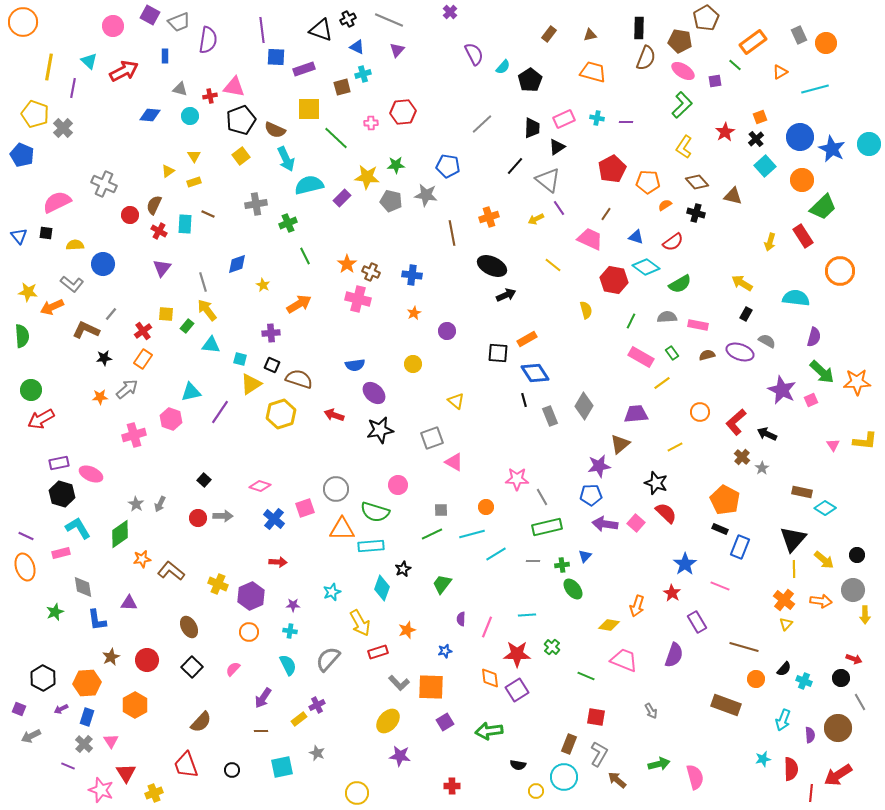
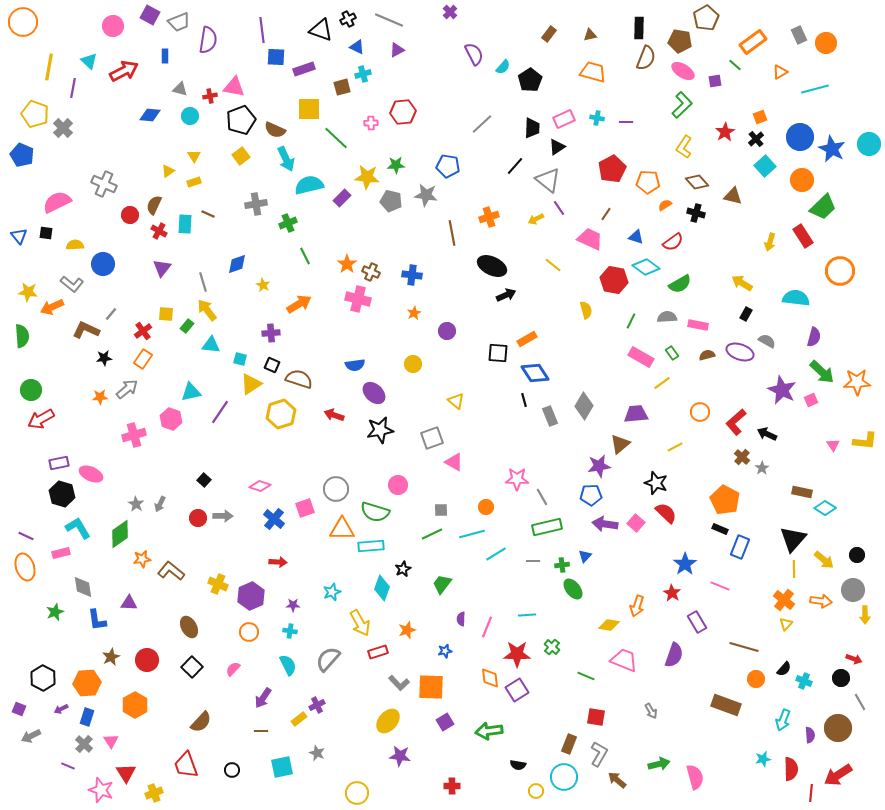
purple triangle at (397, 50): rotated 21 degrees clockwise
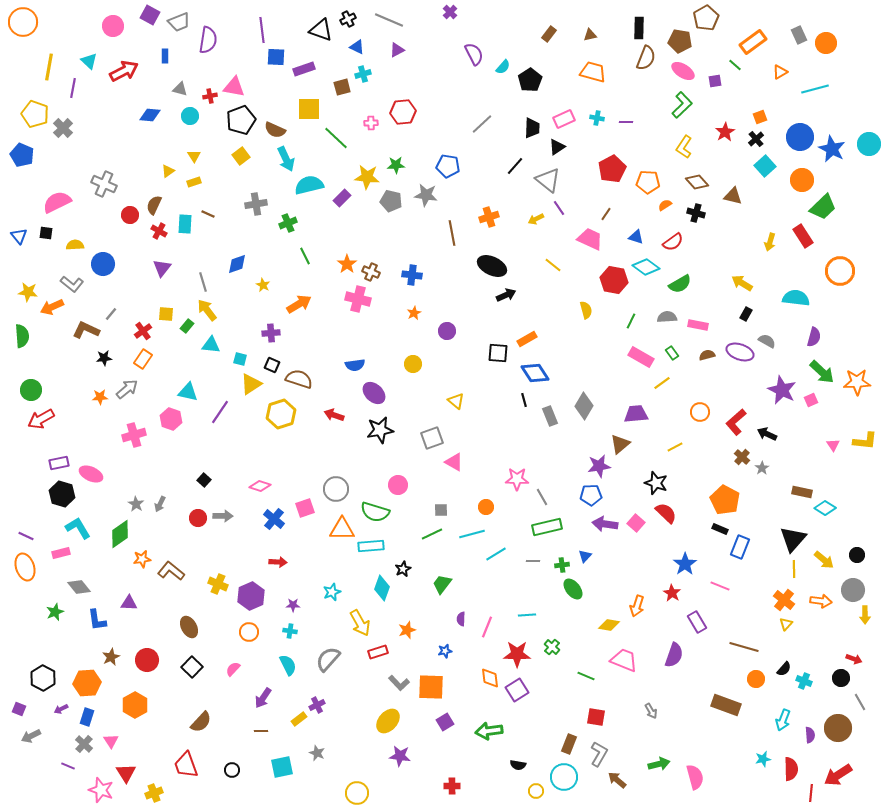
cyan triangle at (191, 392): moved 3 px left; rotated 25 degrees clockwise
gray diamond at (83, 587): moved 4 px left; rotated 30 degrees counterclockwise
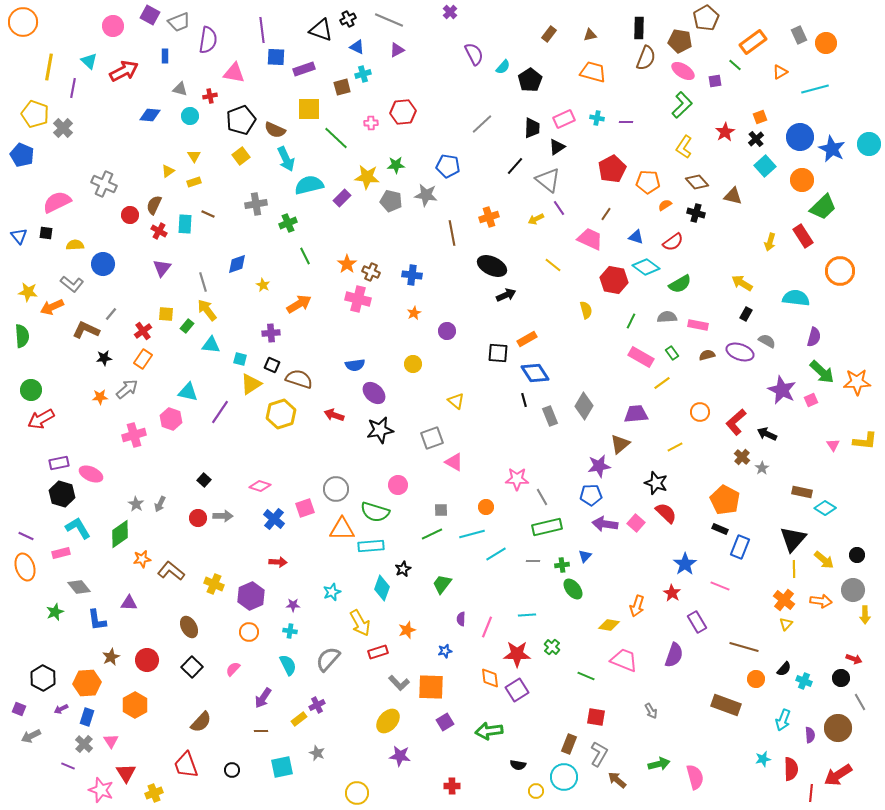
pink triangle at (234, 87): moved 14 px up
yellow cross at (218, 584): moved 4 px left
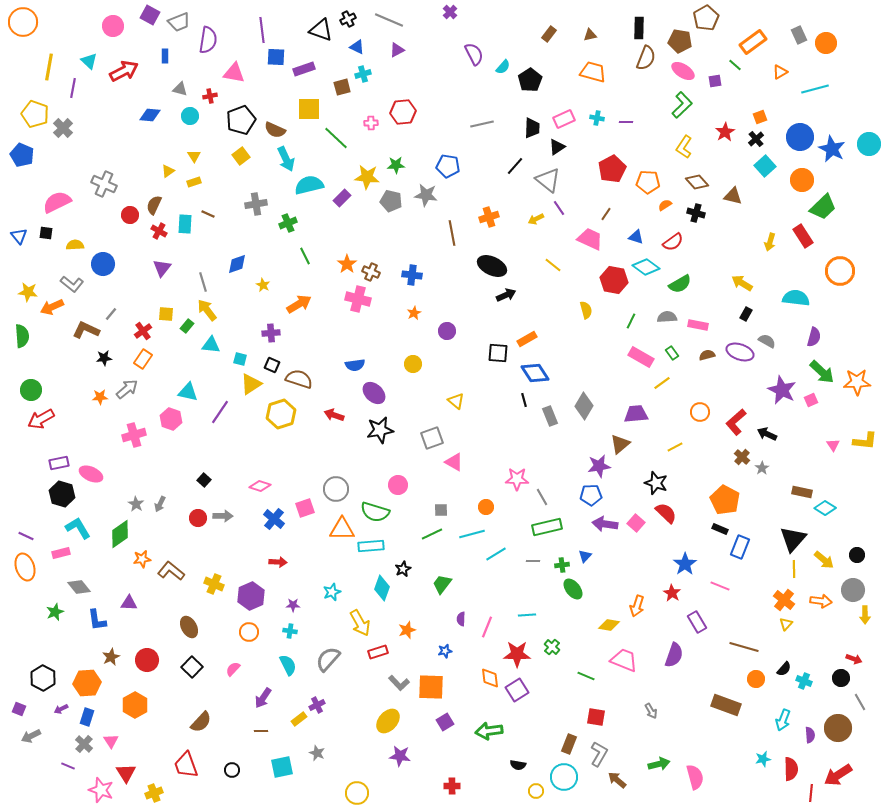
gray line at (482, 124): rotated 30 degrees clockwise
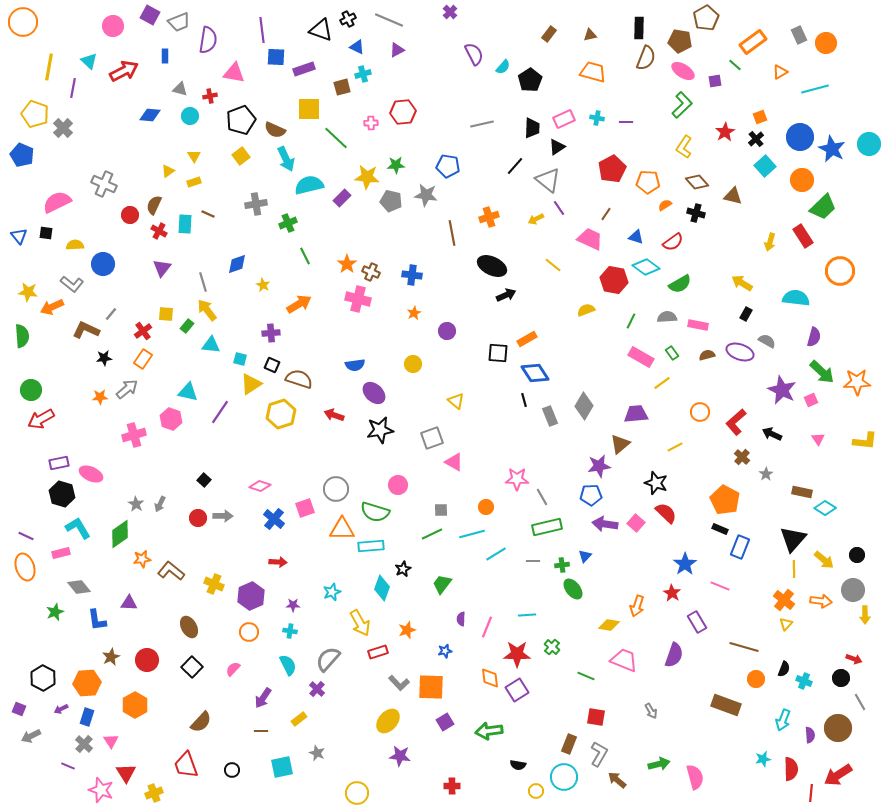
yellow semicircle at (586, 310): rotated 96 degrees counterclockwise
black arrow at (767, 434): moved 5 px right
pink triangle at (833, 445): moved 15 px left, 6 px up
gray star at (762, 468): moved 4 px right, 6 px down
black semicircle at (784, 669): rotated 21 degrees counterclockwise
purple cross at (317, 705): moved 16 px up; rotated 21 degrees counterclockwise
